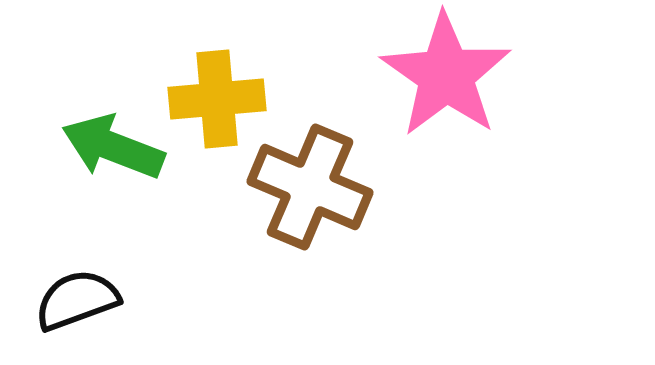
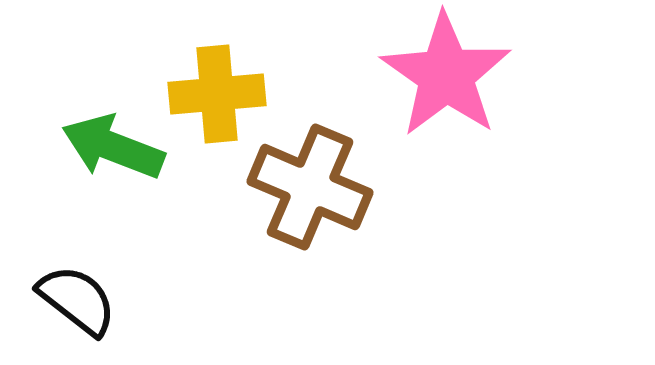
yellow cross: moved 5 px up
black semicircle: rotated 58 degrees clockwise
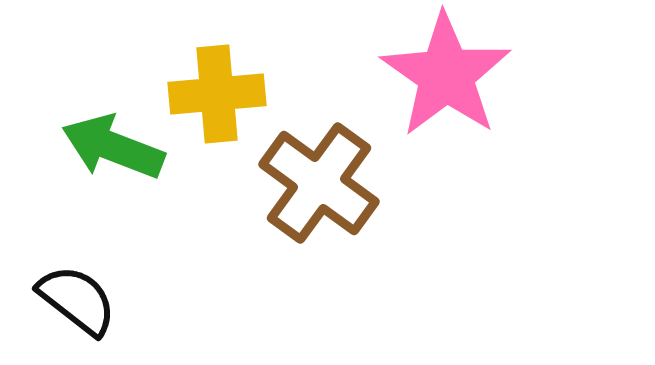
brown cross: moved 9 px right, 4 px up; rotated 13 degrees clockwise
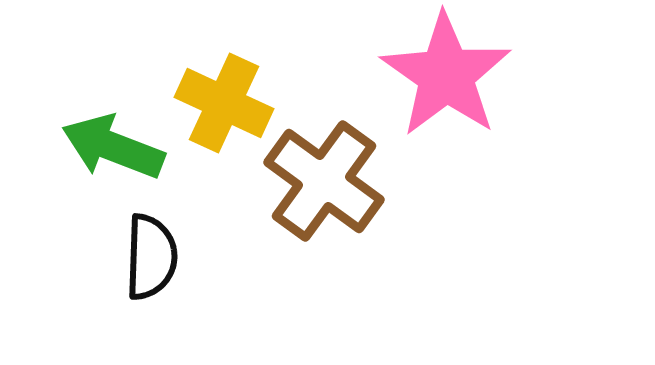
yellow cross: moved 7 px right, 9 px down; rotated 30 degrees clockwise
brown cross: moved 5 px right, 2 px up
black semicircle: moved 74 px right, 43 px up; rotated 54 degrees clockwise
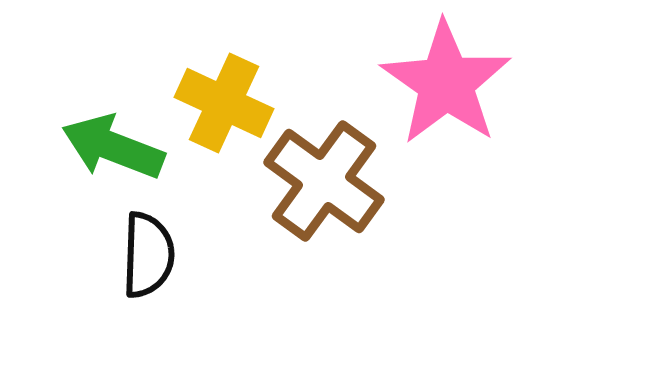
pink star: moved 8 px down
black semicircle: moved 3 px left, 2 px up
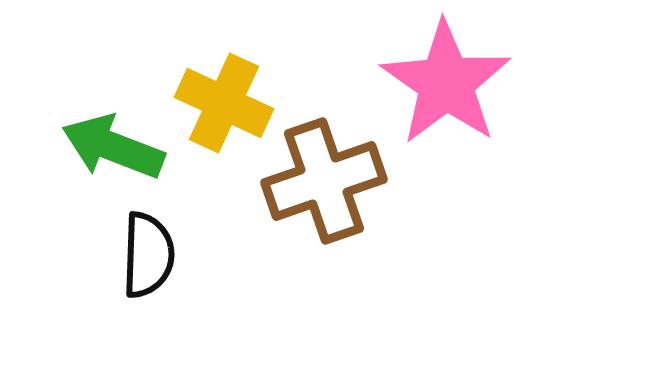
brown cross: rotated 35 degrees clockwise
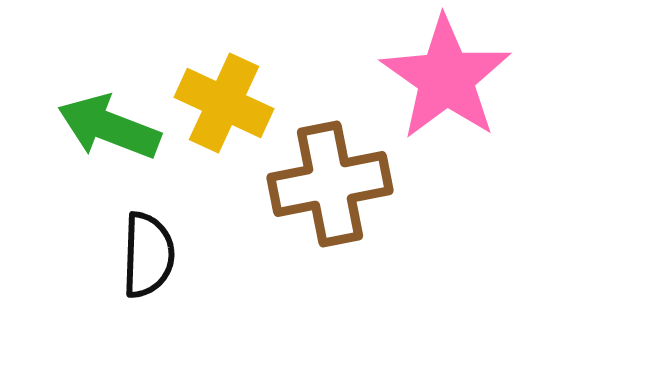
pink star: moved 5 px up
green arrow: moved 4 px left, 20 px up
brown cross: moved 6 px right, 3 px down; rotated 8 degrees clockwise
